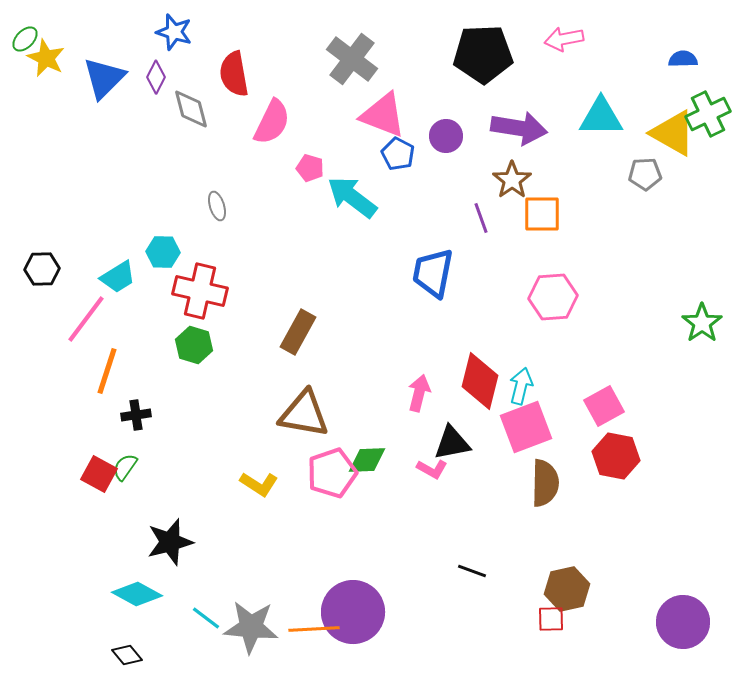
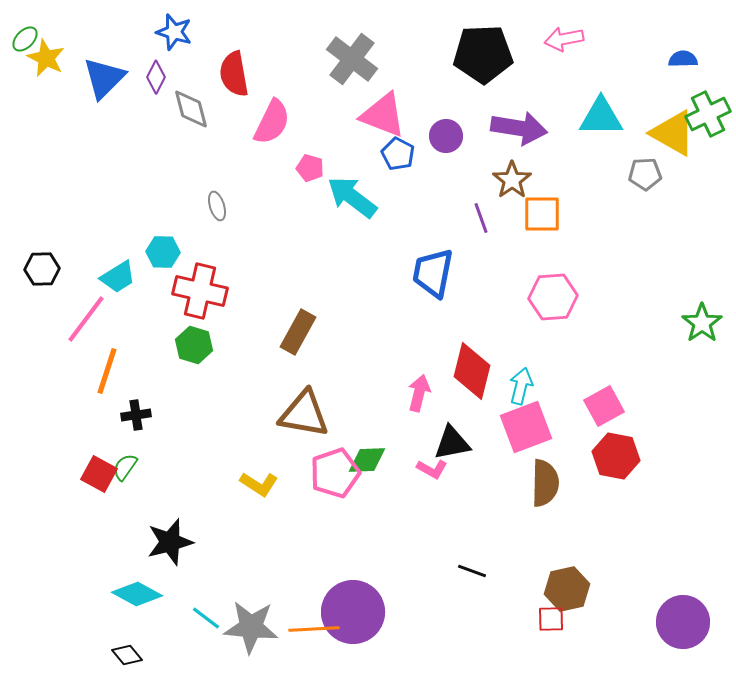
red diamond at (480, 381): moved 8 px left, 10 px up
pink pentagon at (332, 473): moved 3 px right
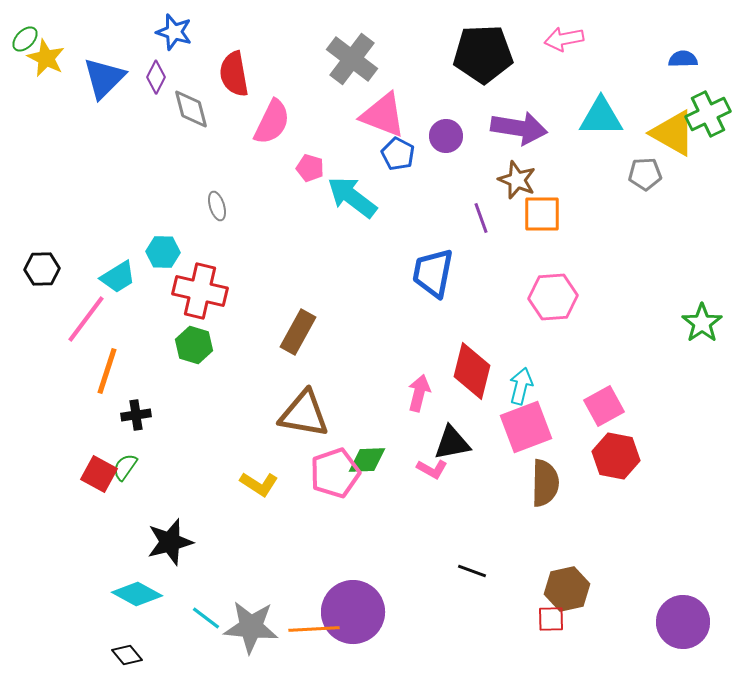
brown star at (512, 180): moved 5 px right; rotated 15 degrees counterclockwise
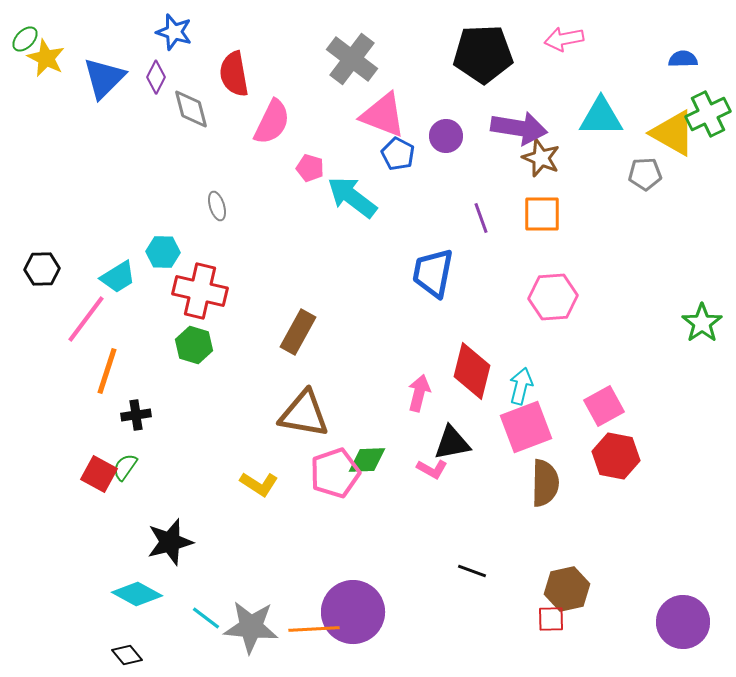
brown star at (517, 180): moved 24 px right, 22 px up
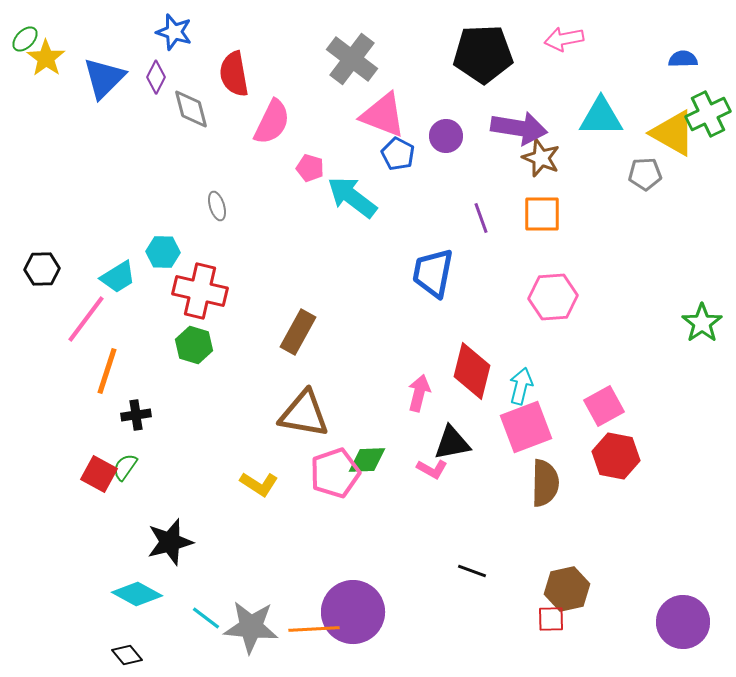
yellow star at (46, 58): rotated 9 degrees clockwise
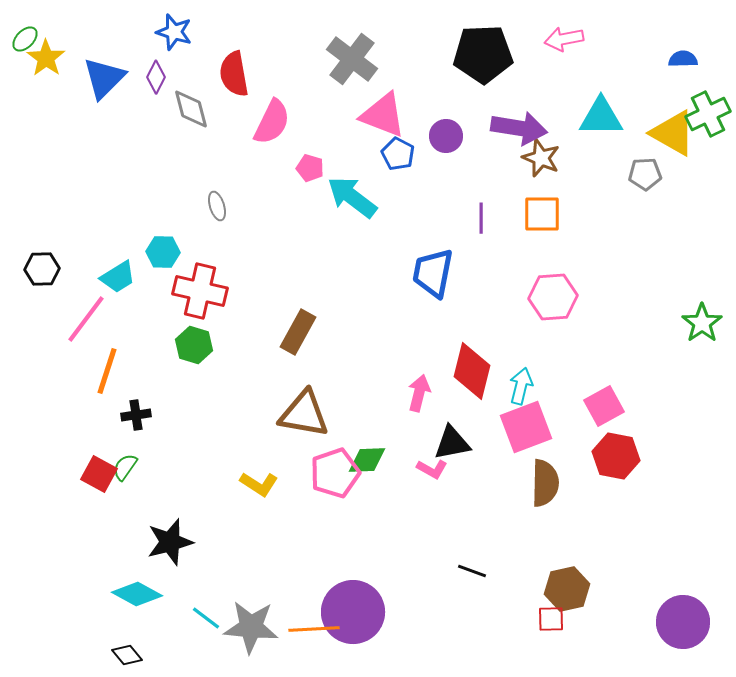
purple line at (481, 218): rotated 20 degrees clockwise
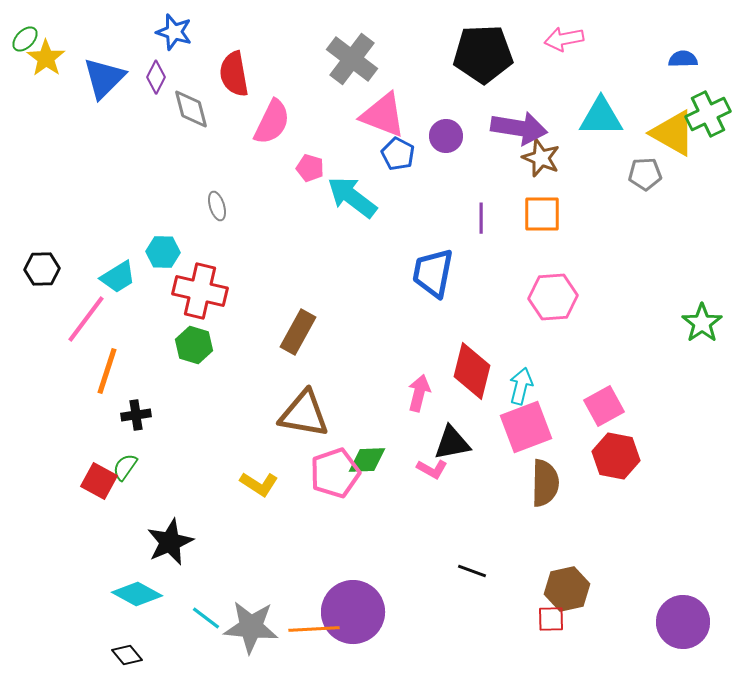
red square at (99, 474): moved 7 px down
black star at (170, 542): rotated 9 degrees counterclockwise
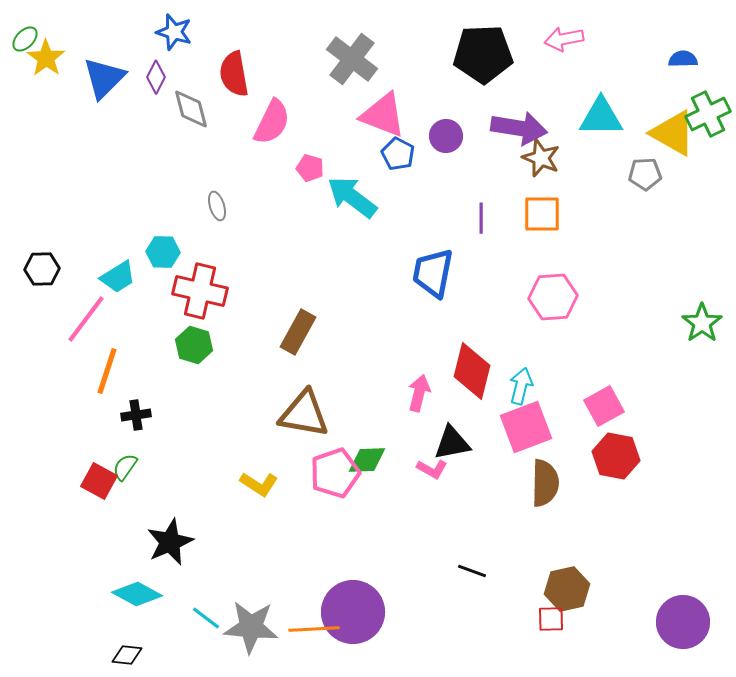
black diamond at (127, 655): rotated 44 degrees counterclockwise
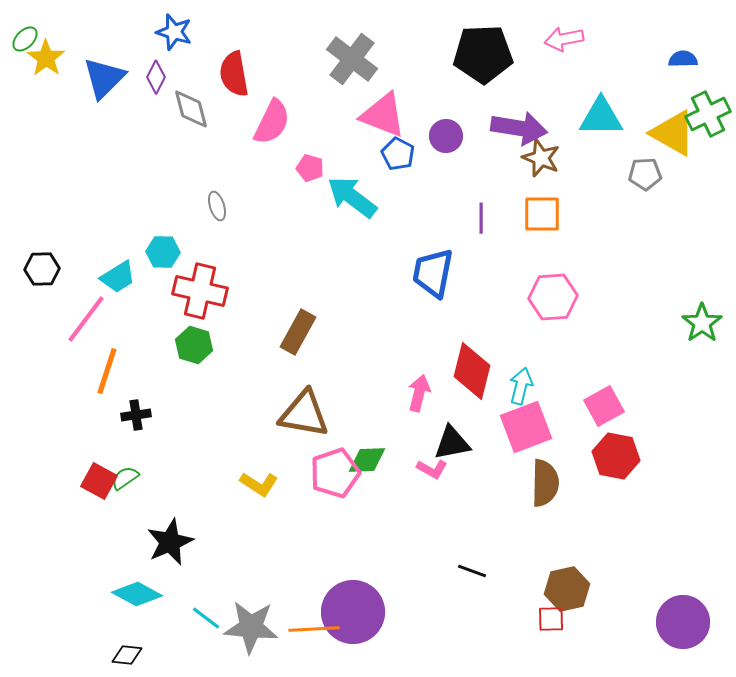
green semicircle at (125, 467): moved 11 px down; rotated 20 degrees clockwise
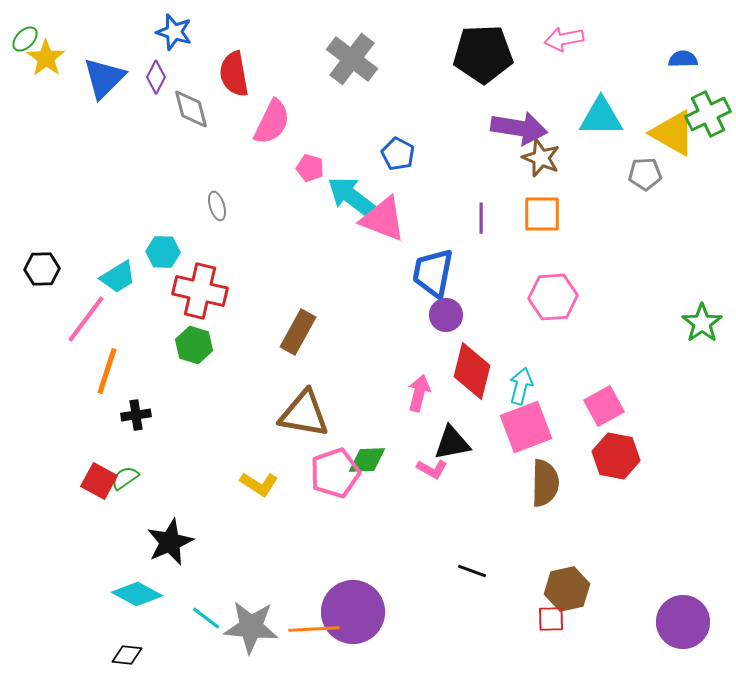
pink triangle at (383, 115): moved 104 px down
purple circle at (446, 136): moved 179 px down
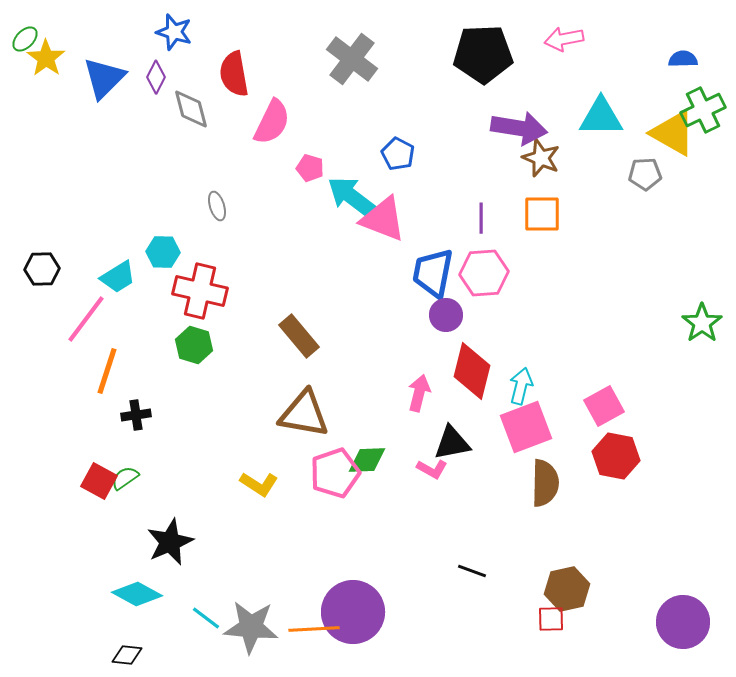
green cross at (708, 114): moved 5 px left, 4 px up
pink hexagon at (553, 297): moved 69 px left, 24 px up
brown rectangle at (298, 332): moved 1 px right, 4 px down; rotated 69 degrees counterclockwise
